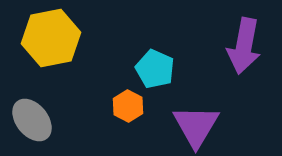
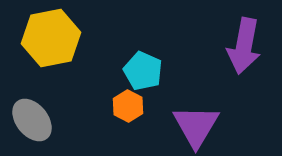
cyan pentagon: moved 12 px left, 2 px down
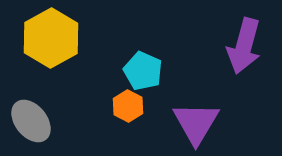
yellow hexagon: rotated 18 degrees counterclockwise
purple arrow: rotated 4 degrees clockwise
gray ellipse: moved 1 px left, 1 px down
purple triangle: moved 3 px up
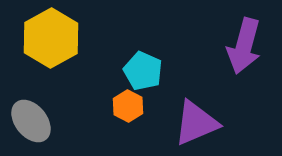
purple triangle: rotated 36 degrees clockwise
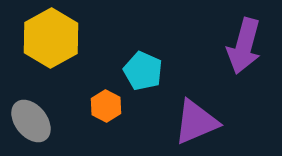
orange hexagon: moved 22 px left
purple triangle: moved 1 px up
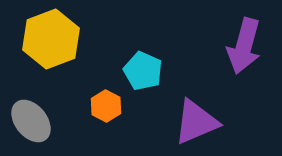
yellow hexagon: moved 1 px down; rotated 8 degrees clockwise
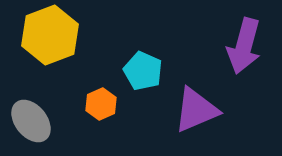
yellow hexagon: moved 1 px left, 4 px up
orange hexagon: moved 5 px left, 2 px up; rotated 8 degrees clockwise
purple triangle: moved 12 px up
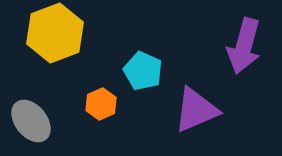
yellow hexagon: moved 5 px right, 2 px up
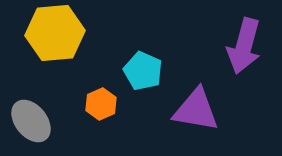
yellow hexagon: rotated 16 degrees clockwise
purple triangle: rotated 33 degrees clockwise
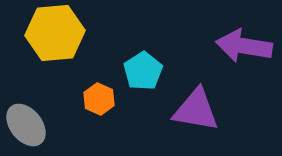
purple arrow: rotated 84 degrees clockwise
cyan pentagon: rotated 15 degrees clockwise
orange hexagon: moved 2 px left, 5 px up; rotated 12 degrees counterclockwise
gray ellipse: moved 5 px left, 4 px down
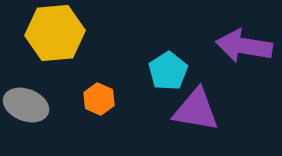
cyan pentagon: moved 25 px right
gray ellipse: moved 20 px up; rotated 30 degrees counterclockwise
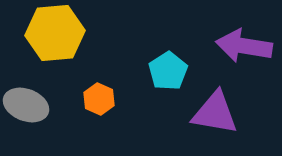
purple triangle: moved 19 px right, 3 px down
